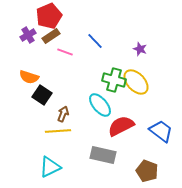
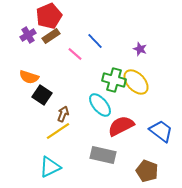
pink line: moved 10 px right, 2 px down; rotated 21 degrees clockwise
yellow line: rotated 30 degrees counterclockwise
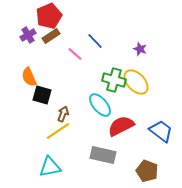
orange semicircle: rotated 48 degrees clockwise
black square: rotated 18 degrees counterclockwise
cyan triangle: rotated 15 degrees clockwise
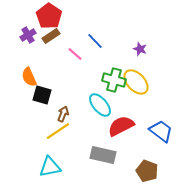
red pentagon: rotated 15 degrees counterclockwise
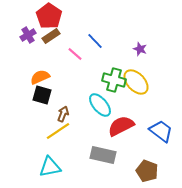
orange semicircle: moved 11 px right; rotated 90 degrees clockwise
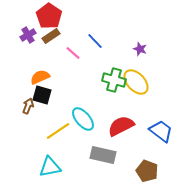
pink line: moved 2 px left, 1 px up
cyan ellipse: moved 17 px left, 14 px down
brown arrow: moved 35 px left, 8 px up
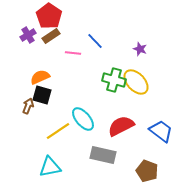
pink line: rotated 35 degrees counterclockwise
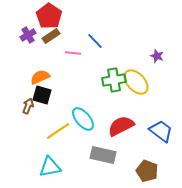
purple star: moved 17 px right, 7 px down
green cross: rotated 25 degrees counterclockwise
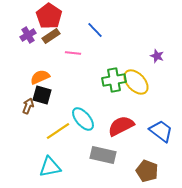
blue line: moved 11 px up
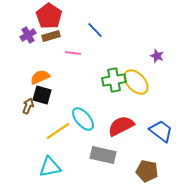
brown rectangle: rotated 18 degrees clockwise
brown pentagon: rotated 10 degrees counterclockwise
